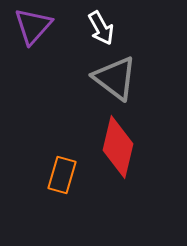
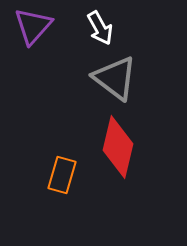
white arrow: moved 1 px left
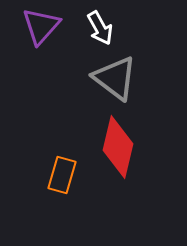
purple triangle: moved 8 px right
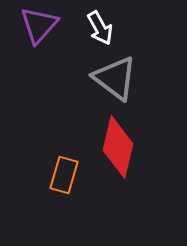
purple triangle: moved 2 px left, 1 px up
orange rectangle: moved 2 px right
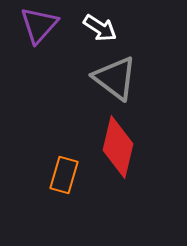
white arrow: rotated 28 degrees counterclockwise
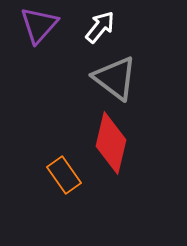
white arrow: moved 1 px up; rotated 84 degrees counterclockwise
red diamond: moved 7 px left, 4 px up
orange rectangle: rotated 51 degrees counterclockwise
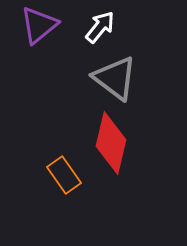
purple triangle: rotated 9 degrees clockwise
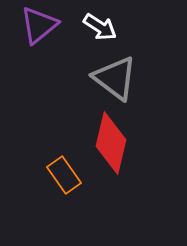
white arrow: rotated 84 degrees clockwise
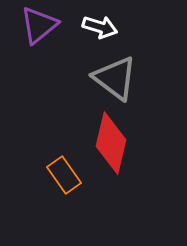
white arrow: rotated 16 degrees counterclockwise
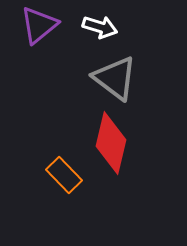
orange rectangle: rotated 9 degrees counterclockwise
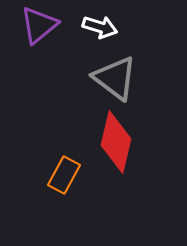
red diamond: moved 5 px right, 1 px up
orange rectangle: rotated 72 degrees clockwise
